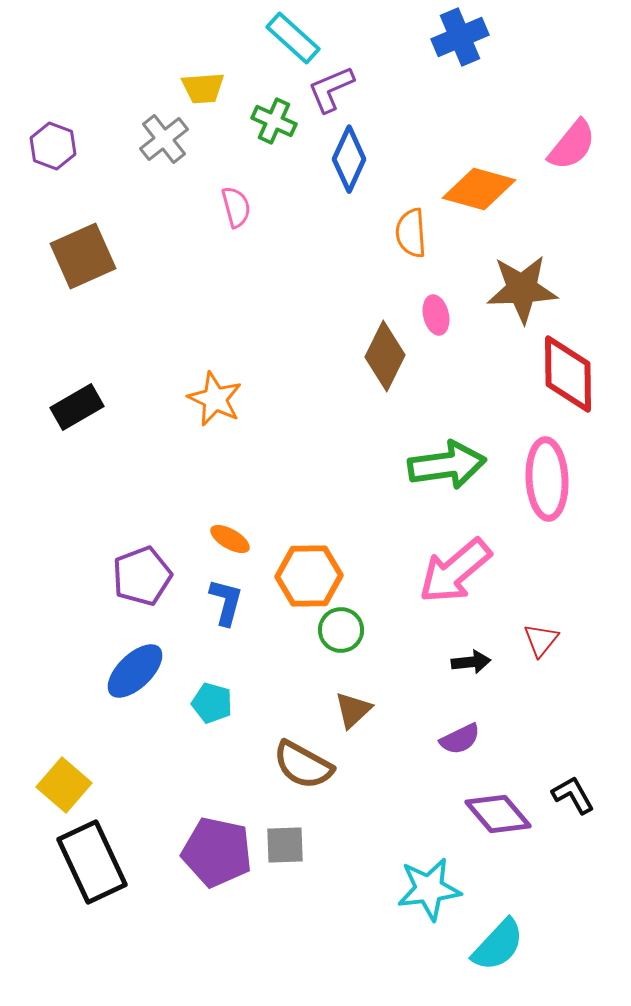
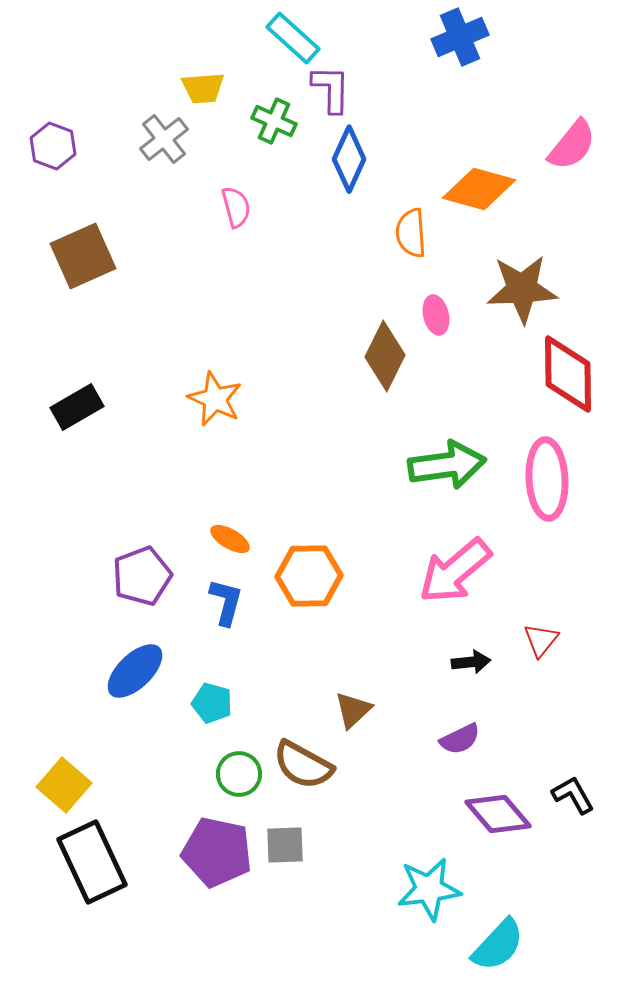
purple L-shape at (331, 89): rotated 114 degrees clockwise
green circle at (341, 630): moved 102 px left, 144 px down
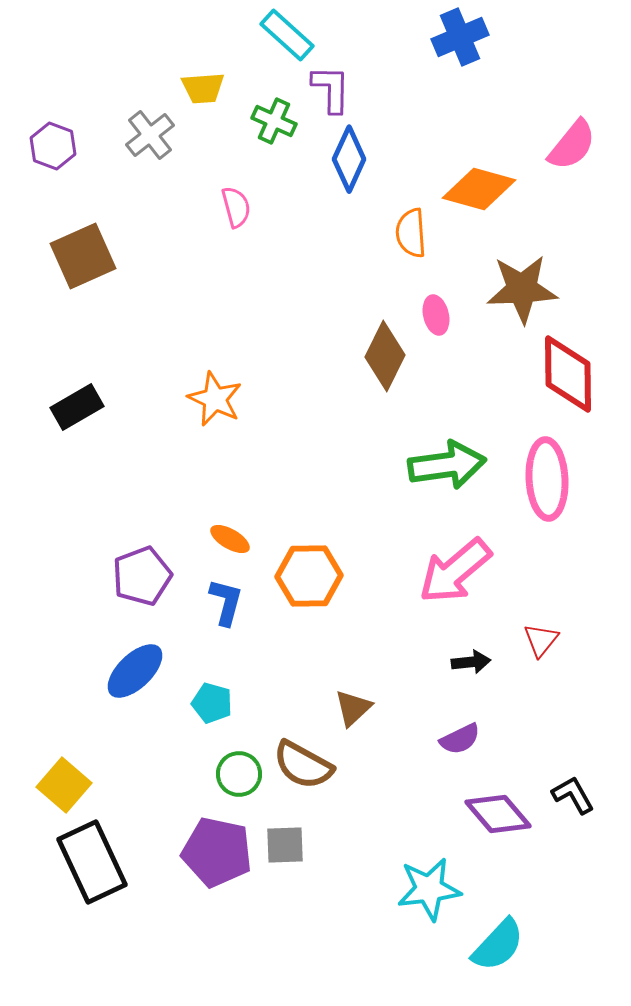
cyan rectangle at (293, 38): moved 6 px left, 3 px up
gray cross at (164, 139): moved 14 px left, 4 px up
brown triangle at (353, 710): moved 2 px up
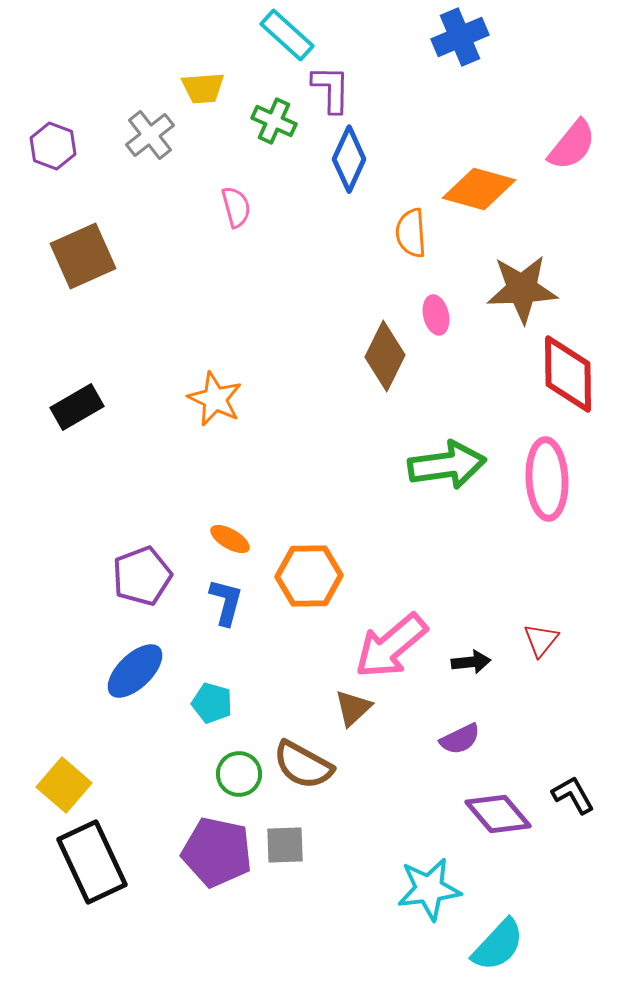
pink arrow at (455, 571): moved 64 px left, 75 px down
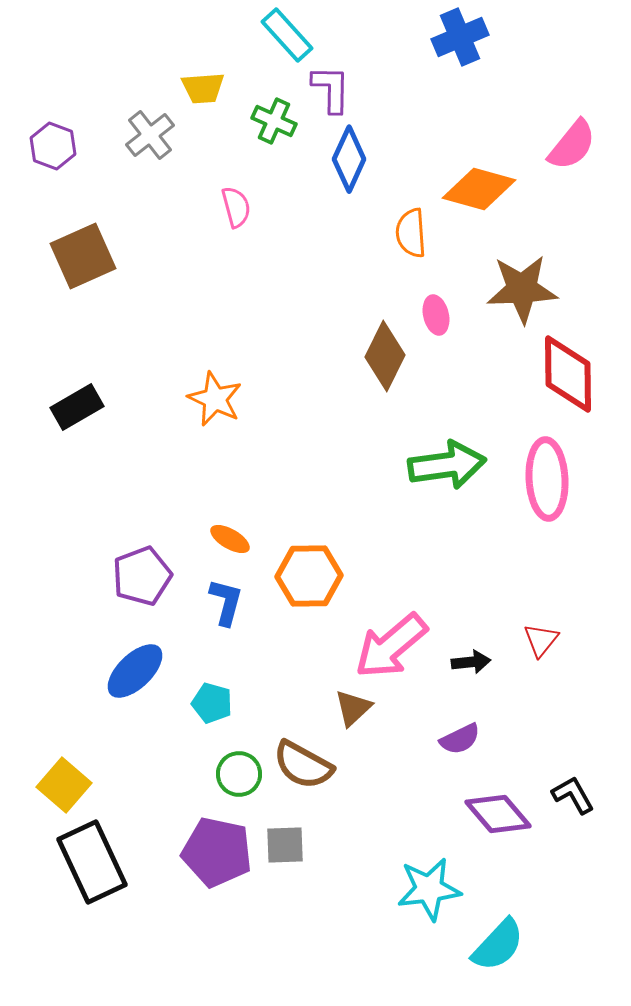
cyan rectangle at (287, 35): rotated 6 degrees clockwise
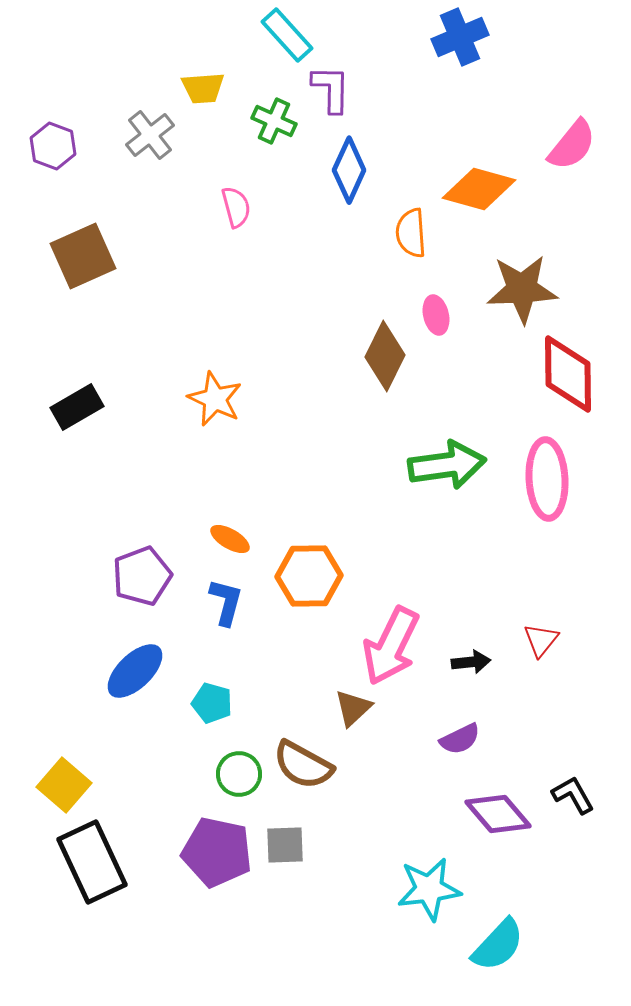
blue diamond at (349, 159): moved 11 px down
pink arrow at (391, 646): rotated 24 degrees counterclockwise
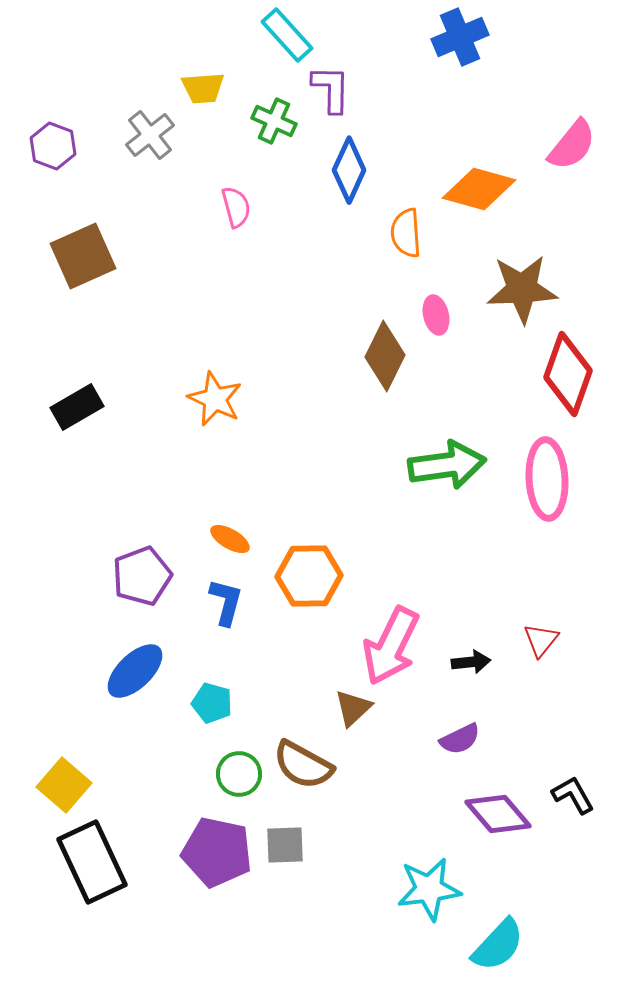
orange semicircle at (411, 233): moved 5 px left
red diamond at (568, 374): rotated 20 degrees clockwise
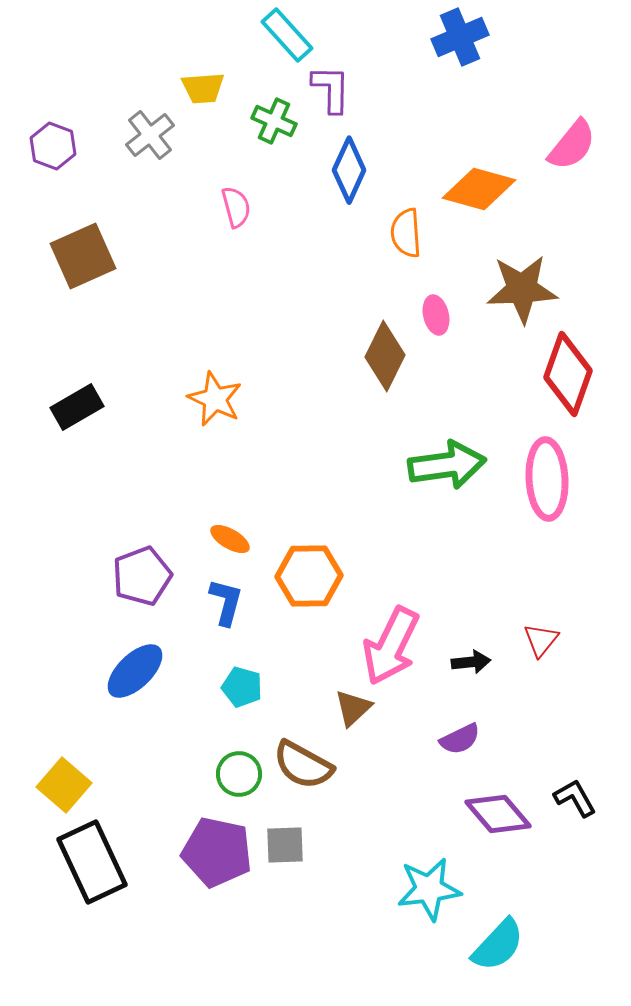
cyan pentagon at (212, 703): moved 30 px right, 16 px up
black L-shape at (573, 795): moved 2 px right, 3 px down
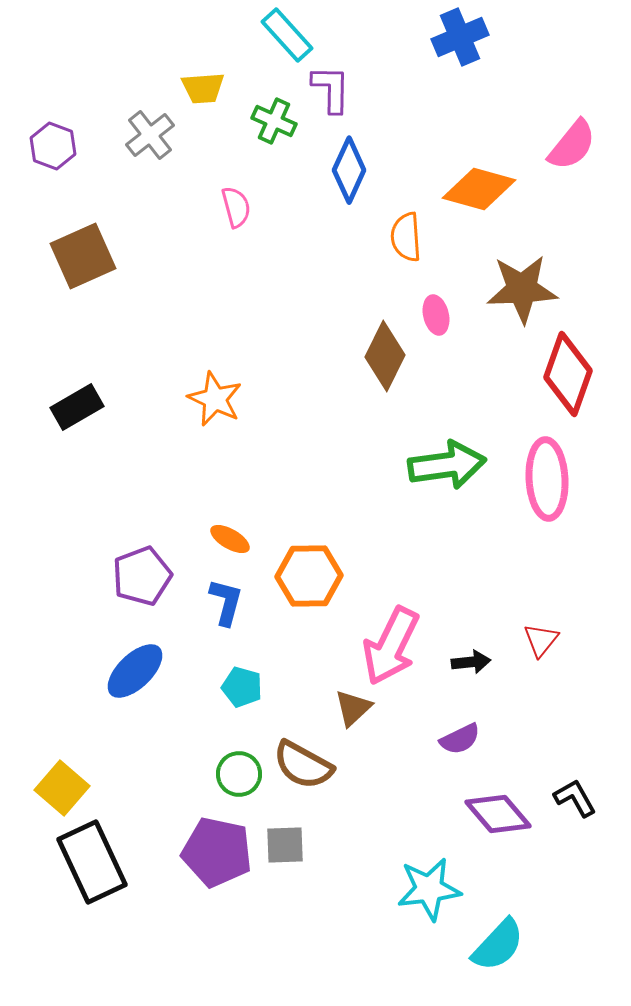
orange semicircle at (406, 233): moved 4 px down
yellow square at (64, 785): moved 2 px left, 3 px down
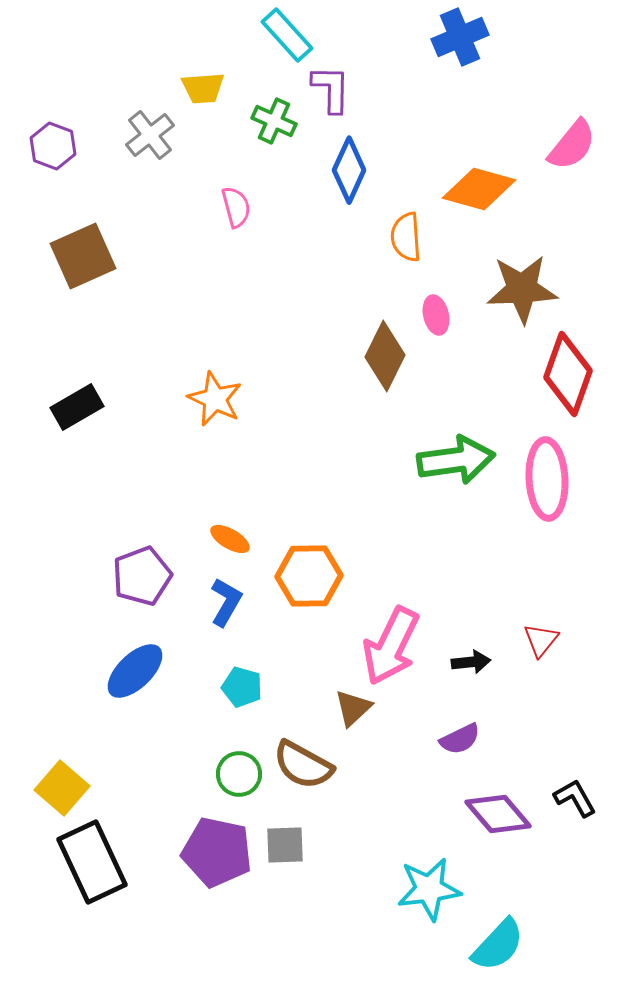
green arrow at (447, 465): moved 9 px right, 5 px up
blue L-shape at (226, 602): rotated 15 degrees clockwise
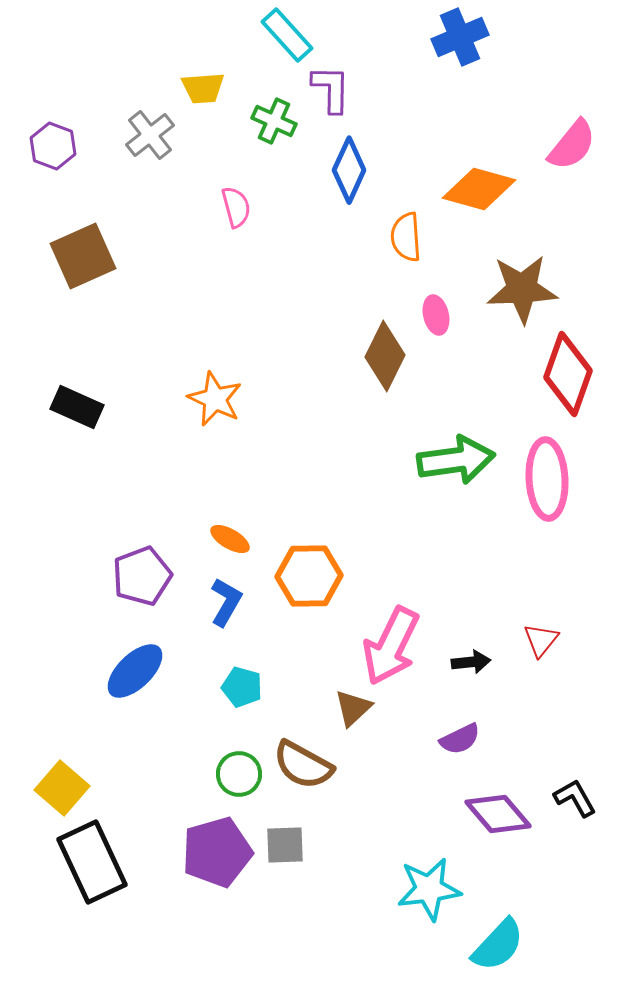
black rectangle at (77, 407): rotated 54 degrees clockwise
purple pentagon at (217, 852): rotated 28 degrees counterclockwise
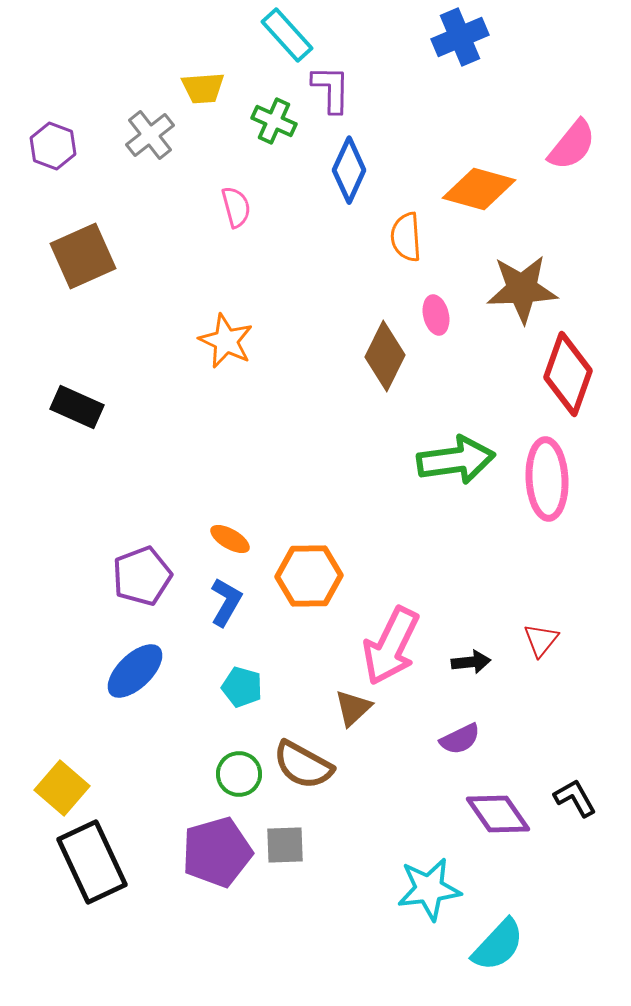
orange star at (215, 399): moved 11 px right, 58 px up
purple diamond at (498, 814): rotated 6 degrees clockwise
